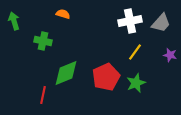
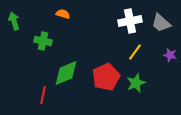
gray trapezoid: rotated 90 degrees clockwise
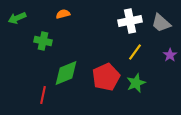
orange semicircle: rotated 32 degrees counterclockwise
green arrow: moved 3 px right, 3 px up; rotated 96 degrees counterclockwise
purple star: rotated 24 degrees clockwise
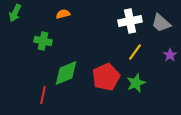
green arrow: moved 2 px left, 5 px up; rotated 42 degrees counterclockwise
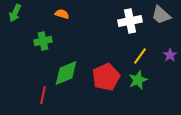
orange semicircle: moved 1 px left; rotated 32 degrees clockwise
gray trapezoid: moved 8 px up
green cross: rotated 24 degrees counterclockwise
yellow line: moved 5 px right, 4 px down
green star: moved 2 px right, 3 px up
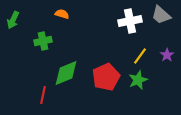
green arrow: moved 2 px left, 7 px down
purple star: moved 3 px left
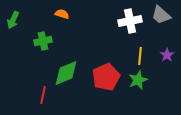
yellow line: rotated 30 degrees counterclockwise
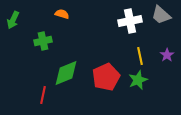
yellow line: rotated 18 degrees counterclockwise
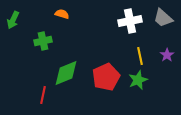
gray trapezoid: moved 2 px right, 3 px down
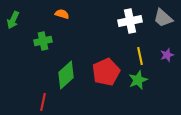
purple star: rotated 16 degrees clockwise
green diamond: moved 2 px down; rotated 20 degrees counterclockwise
red pentagon: moved 5 px up
red line: moved 7 px down
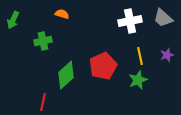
red pentagon: moved 3 px left, 6 px up
